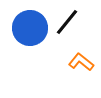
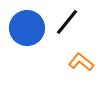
blue circle: moved 3 px left
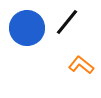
orange L-shape: moved 3 px down
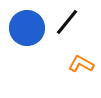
orange L-shape: moved 1 px up; rotated 10 degrees counterclockwise
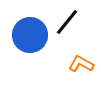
blue circle: moved 3 px right, 7 px down
